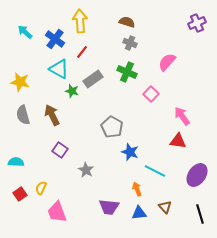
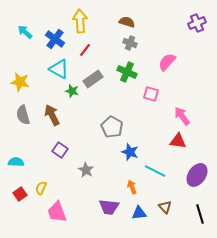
red line: moved 3 px right, 2 px up
pink square: rotated 28 degrees counterclockwise
orange arrow: moved 5 px left, 2 px up
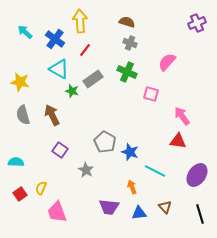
gray pentagon: moved 7 px left, 15 px down
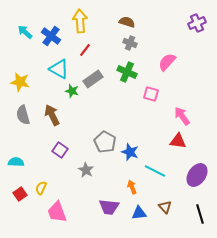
blue cross: moved 4 px left, 3 px up
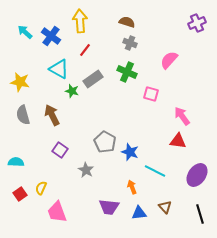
pink semicircle: moved 2 px right, 2 px up
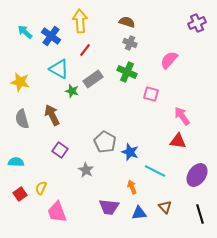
gray semicircle: moved 1 px left, 4 px down
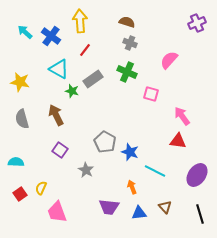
brown arrow: moved 4 px right
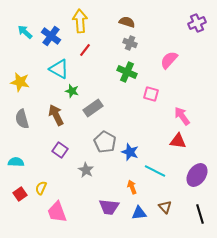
gray rectangle: moved 29 px down
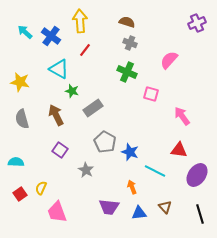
red triangle: moved 1 px right, 9 px down
